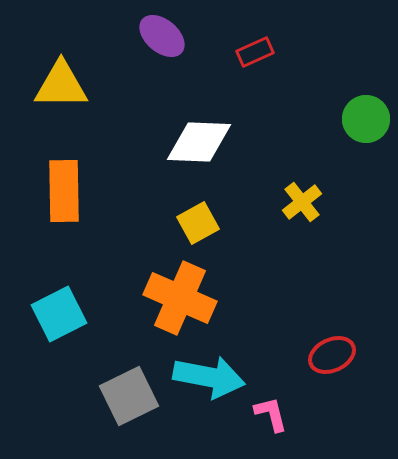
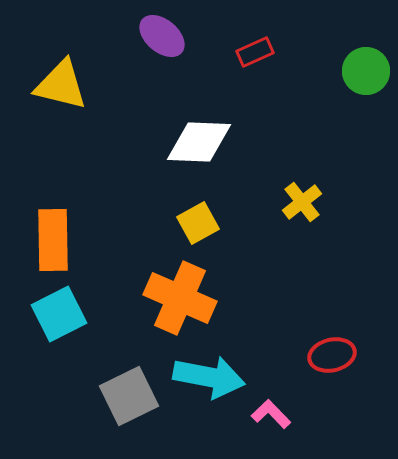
yellow triangle: rotated 14 degrees clockwise
green circle: moved 48 px up
orange rectangle: moved 11 px left, 49 px down
red ellipse: rotated 12 degrees clockwise
pink L-shape: rotated 30 degrees counterclockwise
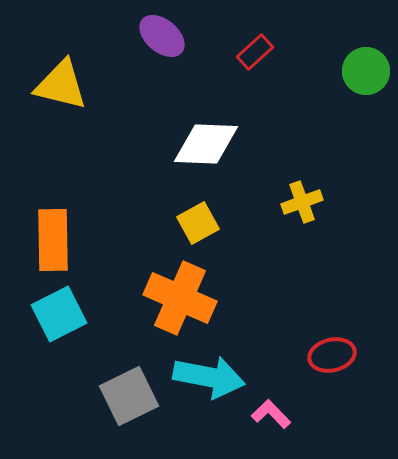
red rectangle: rotated 18 degrees counterclockwise
white diamond: moved 7 px right, 2 px down
yellow cross: rotated 18 degrees clockwise
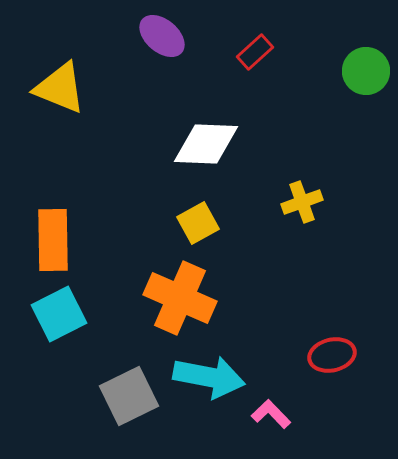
yellow triangle: moved 1 px left, 3 px down; rotated 8 degrees clockwise
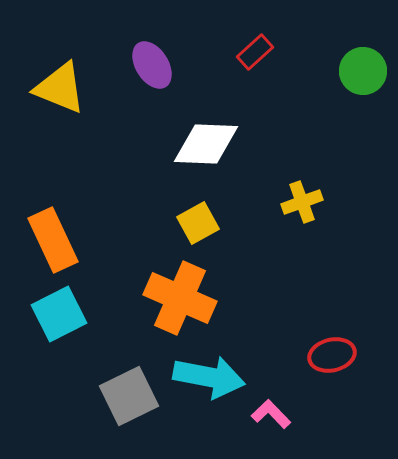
purple ellipse: moved 10 px left, 29 px down; rotated 18 degrees clockwise
green circle: moved 3 px left
orange rectangle: rotated 24 degrees counterclockwise
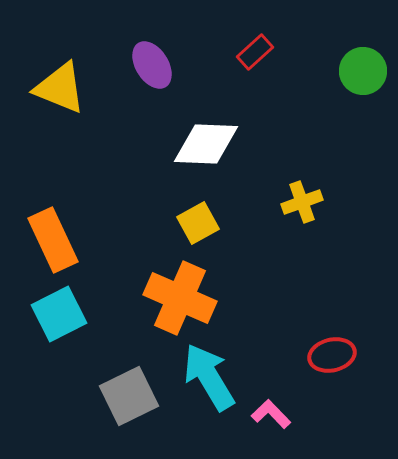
cyan arrow: rotated 132 degrees counterclockwise
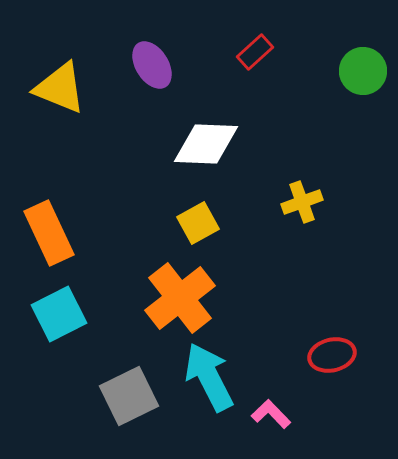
orange rectangle: moved 4 px left, 7 px up
orange cross: rotated 28 degrees clockwise
cyan arrow: rotated 4 degrees clockwise
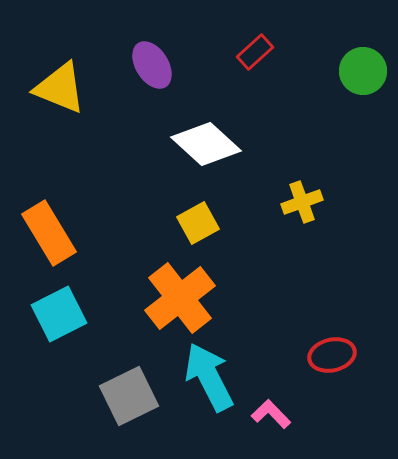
white diamond: rotated 40 degrees clockwise
orange rectangle: rotated 6 degrees counterclockwise
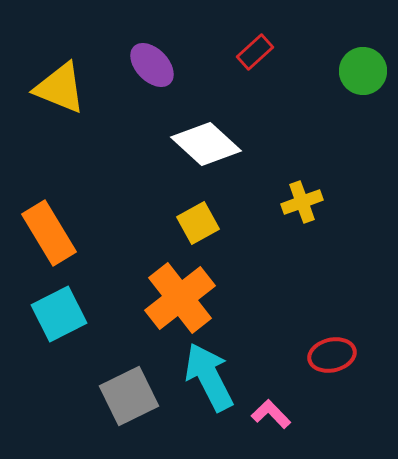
purple ellipse: rotated 12 degrees counterclockwise
